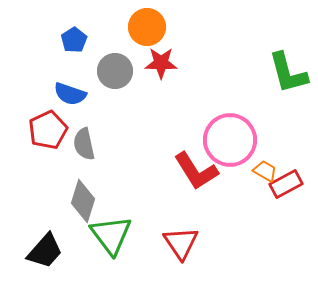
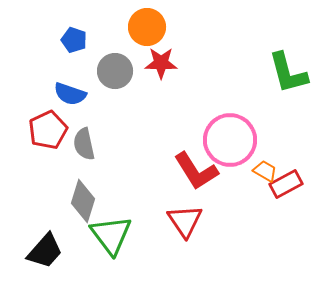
blue pentagon: rotated 20 degrees counterclockwise
red triangle: moved 4 px right, 22 px up
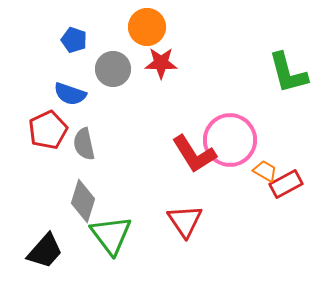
gray circle: moved 2 px left, 2 px up
red L-shape: moved 2 px left, 17 px up
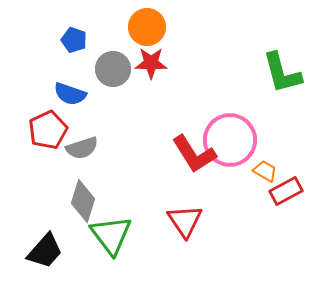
red star: moved 10 px left
green L-shape: moved 6 px left
gray semicircle: moved 2 px left, 4 px down; rotated 96 degrees counterclockwise
red rectangle: moved 7 px down
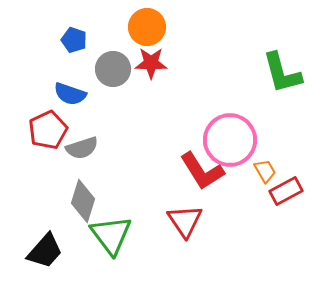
red L-shape: moved 8 px right, 17 px down
orange trapezoid: rotated 30 degrees clockwise
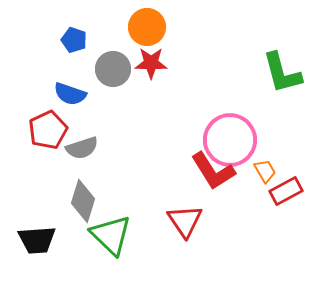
red L-shape: moved 11 px right
green triangle: rotated 9 degrees counterclockwise
black trapezoid: moved 8 px left, 11 px up; rotated 45 degrees clockwise
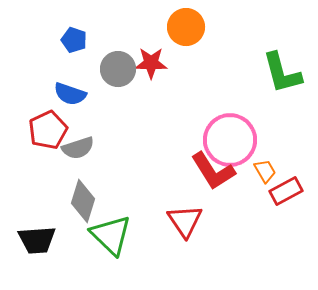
orange circle: moved 39 px right
gray circle: moved 5 px right
gray semicircle: moved 4 px left
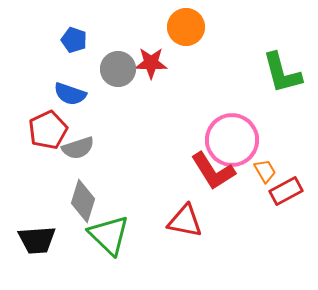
pink circle: moved 2 px right
red triangle: rotated 45 degrees counterclockwise
green triangle: moved 2 px left
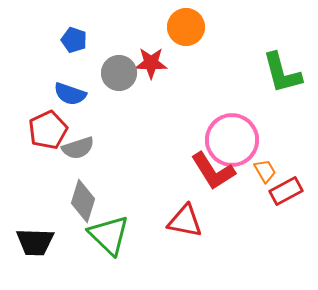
gray circle: moved 1 px right, 4 px down
black trapezoid: moved 2 px left, 2 px down; rotated 6 degrees clockwise
